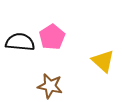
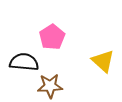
black semicircle: moved 4 px right, 20 px down
brown star: rotated 15 degrees counterclockwise
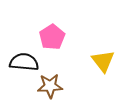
yellow triangle: rotated 10 degrees clockwise
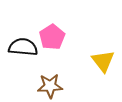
black semicircle: moved 1 px left, 15 px up
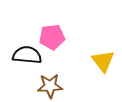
pink pentagon: rotated 25 degrees clockwise
black semicircle: moved 4 px right, 8 px down
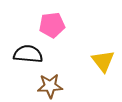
pink pentagon: moved 12 px up
black semicircle: moved 1 px right, 1 px up
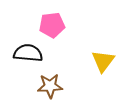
black semicircle: moved 1 px up
yellow triangle: rotated 15 degrees clockwise
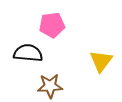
yellow triangle: moved 2 px left
